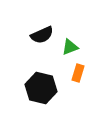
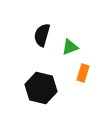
black semicircle: rotated 130 degrees clockwise
orange rectangle: moved 5 px right
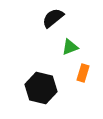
black semicircle: moved 11 px right, 17 px up; rotated 35 degrees clockwise
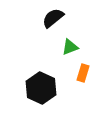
black hexagon: rotated 12 degrees clockwise
